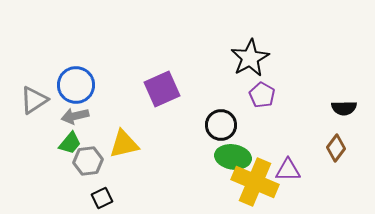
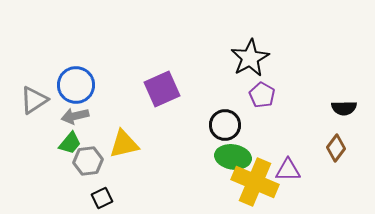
black circle: moved 4 px right
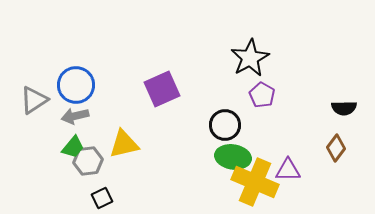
green trapezoid: moved 3 px right, 4 px down
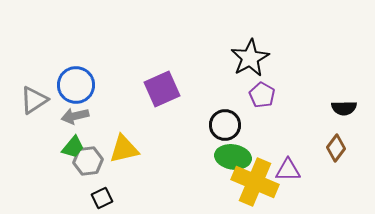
yellow triangle: moved 5 px down
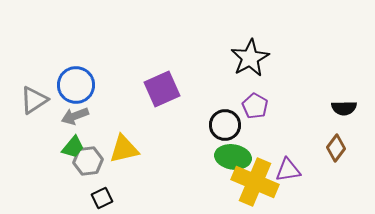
purple pentagon: moved 7 px left, 11 px down
gray arrow: rotated 8 degrees counterclockwise
purple triangle: rotated 8 degrees counterclockwise
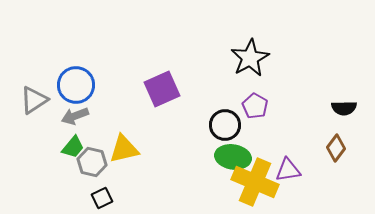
gray hexagon: moved 4 px right, 1 px down; rotated 20 degrees clockwise
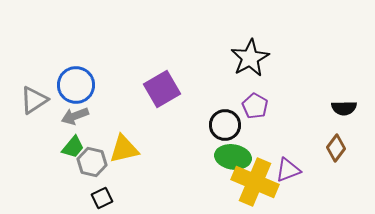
purple square: rotated 6 degrees counterclockwise
purple triangle: rotated 12 degrees counterclockwise
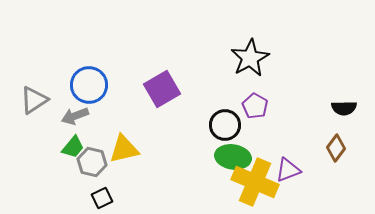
blue circle: moved 13 px right
